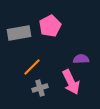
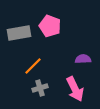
pink pentagon: rotated 25 degrees counterclockwise
purple semicircle: moved 2 px right
orange line: moved 1 px right, 1 px up
pink arrow: moved 4 px right, 7 px down
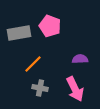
purple semicircle: moved 3 px left
orange line: moved 2 px up
gray cross: rotated 28 degrees clockwise
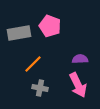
pink arrow: moved 3 px right, 4 px up
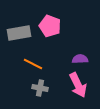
orange line: rotated 72 degrees clockwise
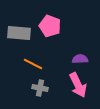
gray rectangle: rotated 15 degrees clockwise
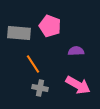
purple semicircle: moved 4 px left, 8 px up
orange line: rotated 30 degrees clockwise
pink arrow: rotated 35 degrees counterclockwise
